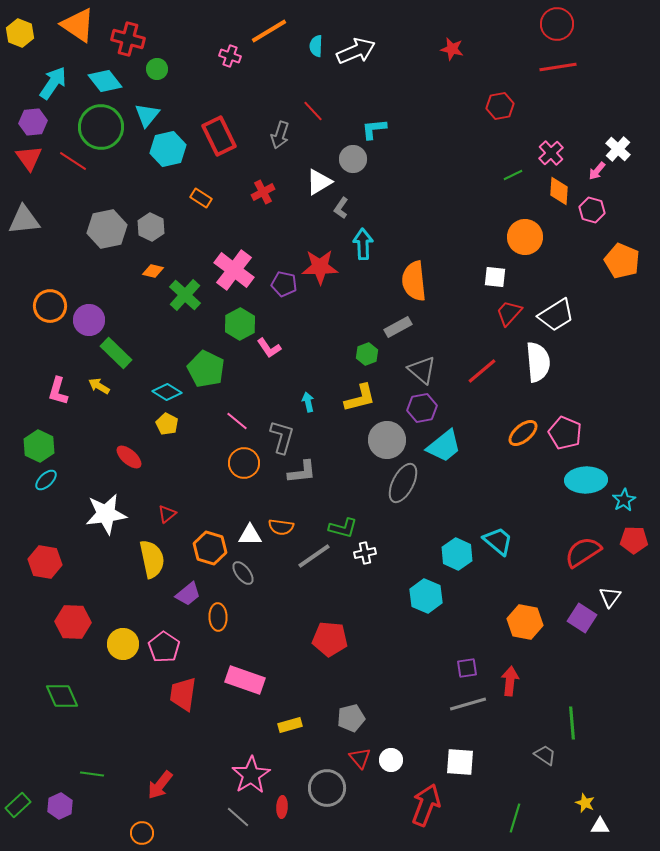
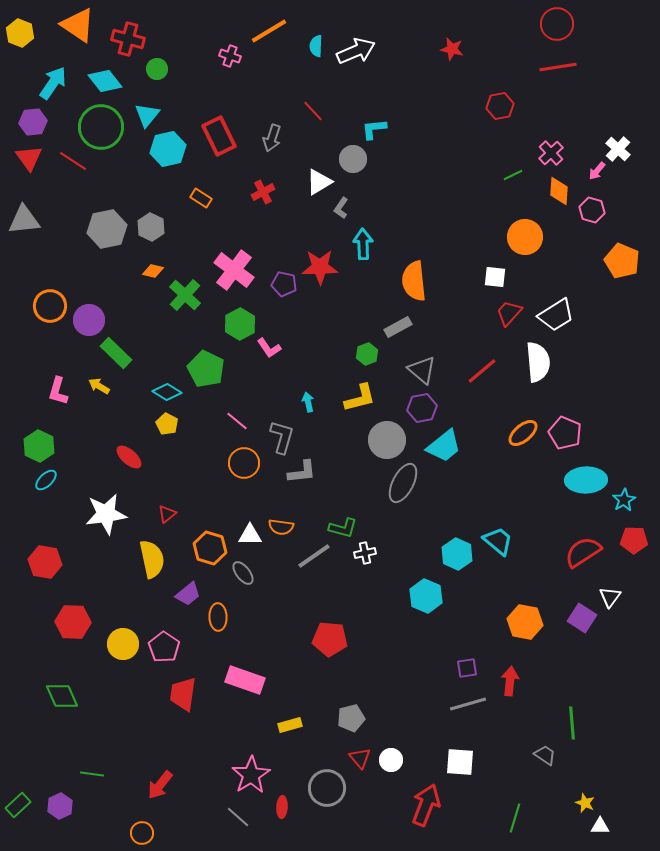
gray arrow at (280, 135): moved 8 px left, 3 px down
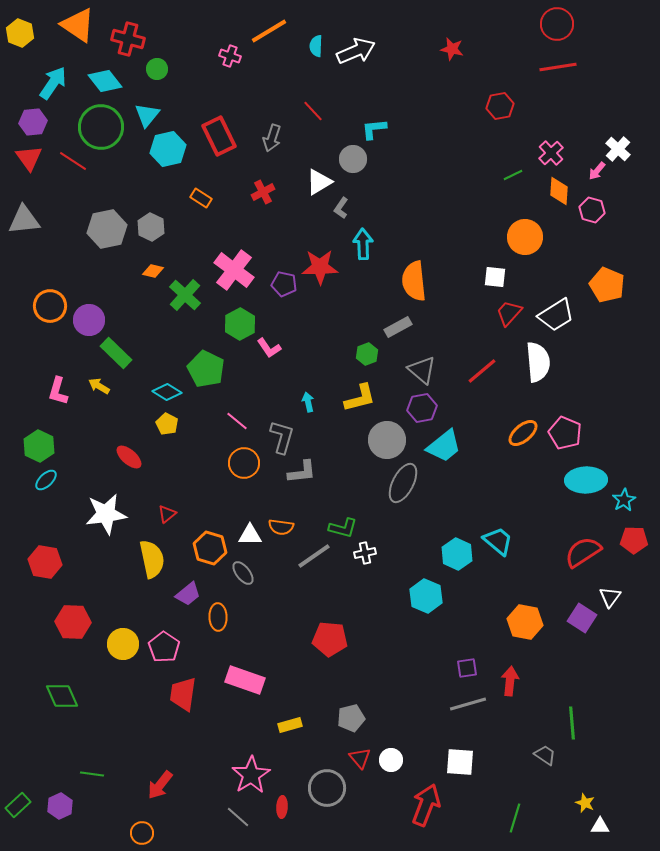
orange pentagon at (622, 261): moved 15 px left, 24 px down
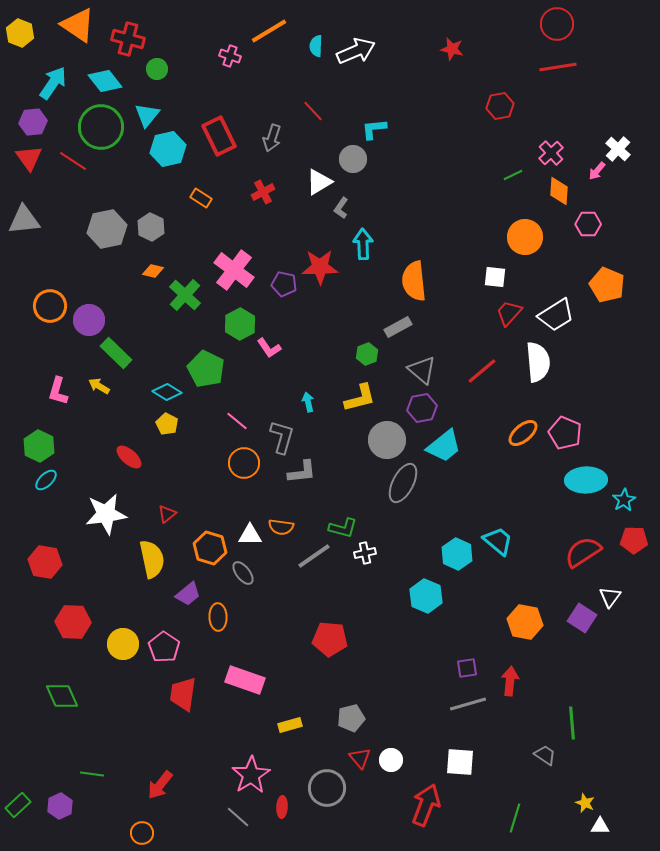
pink hexagon at (592, 210): moved 4 px left, 14 px down; rotated 15 degrees counterclockwise
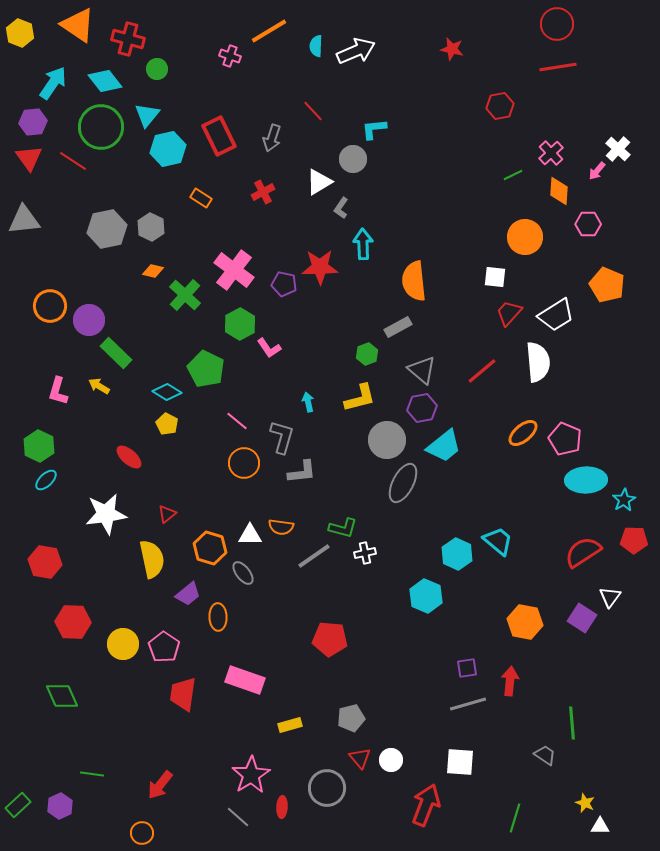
pink pentagon at (565, 433): moved 6 px down
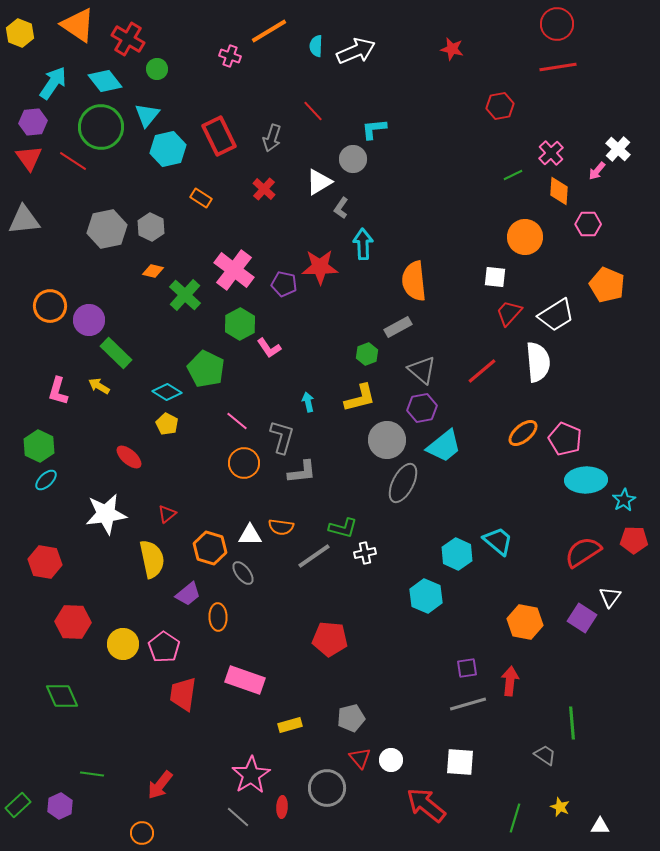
red cross at (128, 39): rotated 16 degrees clockwise
red cross at (263, 192): moved 1 px right, 3 px up; rotated 20 degrees counterclockwise
yellow star at (585, 803): moved 25 px left, 4 px down
red arrow at (426, 805): rotated 72 degrees counterclockwise
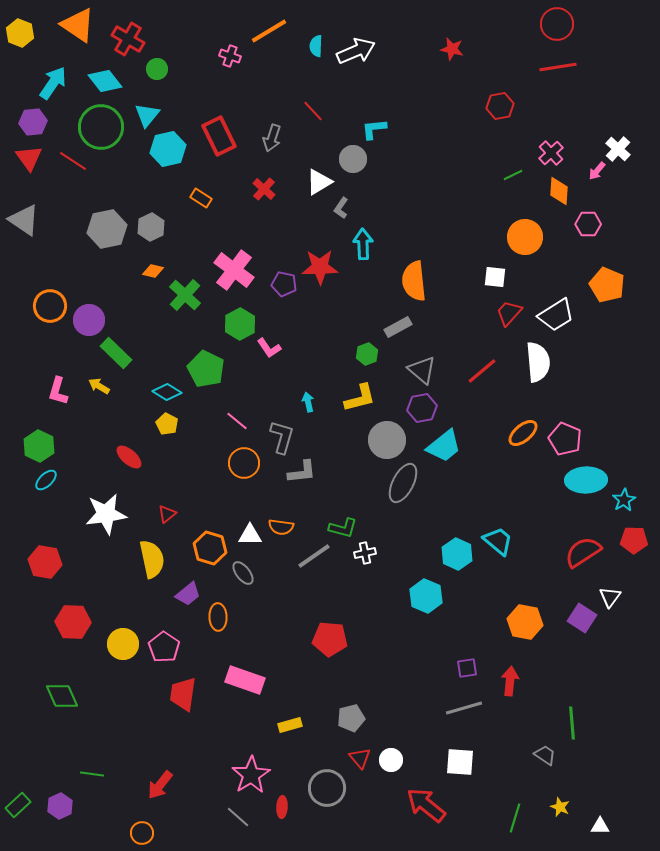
gray triangle at (24, 220): rotated 40 degrees clockwise
gray hexagon at (151, 227): rotated 8 degrees clockwise
gray line at (468, 704): moved 4 px left, 4 px down
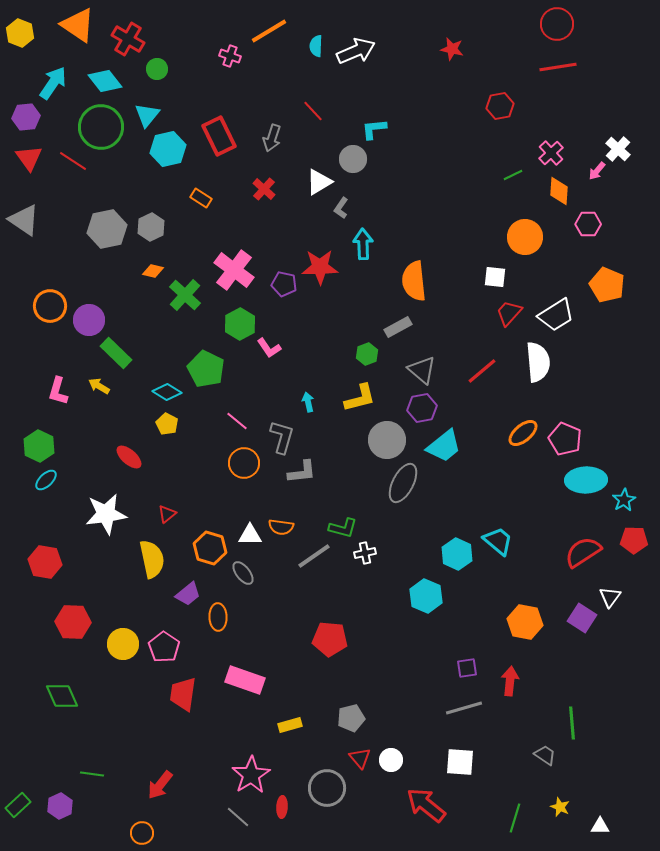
purple hexagon at (33, 122): moved 7 px left, 5 px up
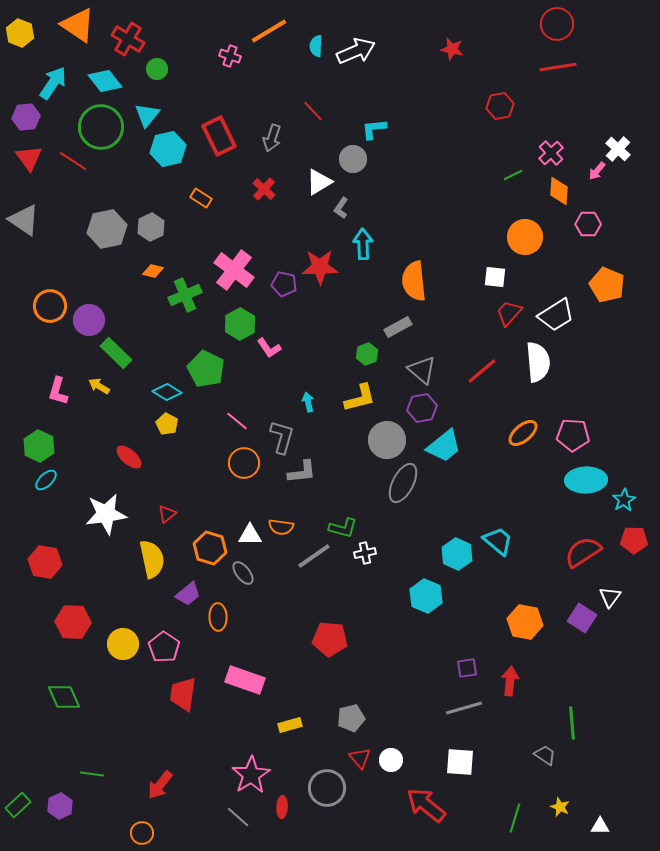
green cross at (185, 295): rotated 24 degrees clockwise
pink pentagon at (565, 439): moved 8 px right, 4 px up; rotated 20 degrees counterclockwise
green diamond at (62, 696): moved 2 px right, 1 px down
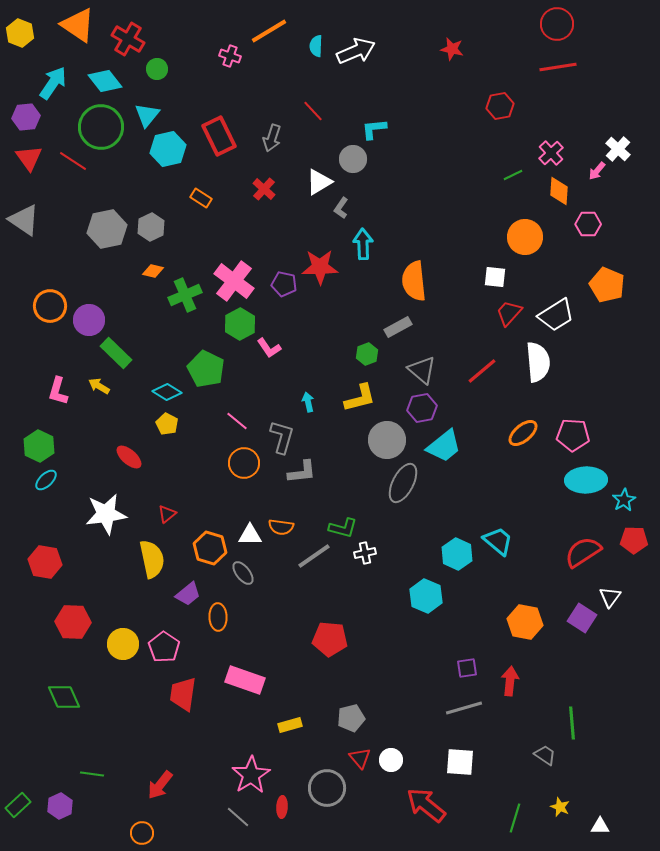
pink cross at (234, 270): moved 11 px down
